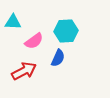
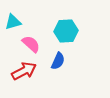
cyan triangle: rotated 18 degrees counterclockwise
pink semicircle: moved 3 px left, 3 px down; rotated 102 degrees counterclockwise
blue semicircle: moved 3 px down
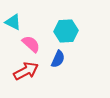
cyan triangle: rotated 42 degrees clockwise
blue semicircle: moved 2 px up
red arrow: moved 2 px right
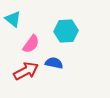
cyan triangle: moved 3 px up; rotated 12 degrees clockwise
pink semicircle: rotated 84 degrees clockwise
blue semicircle: moved 4 px left, 4 px down; rotated 102 degrees counterclockwise
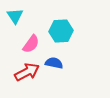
cyan triangle: moved 2 px right, 3 px up; rotated 18 degrees clockwise
cyan hexagon: moved 5 px left
red arrow: moved 1 px right, 1 px down
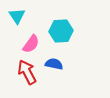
cyan triangle: moved 2 px right
blue semicircle: moved 1 px down
red arrow: rotated 90 degrees counterclockwise
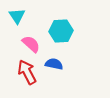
pink semicircle: rotated 84 degrees counterclockwise
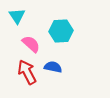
blue semicircle: moved 1 px left, 3 px down
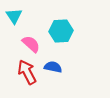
cyan triangle: moved 3 px left
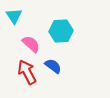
blue semicircle: moved 1 px up; rotated 24 degrees clockwise
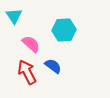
cyan hexagon: moved 3 px right, 1 px up
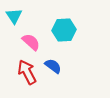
pink semicircle: moved 2 px up
